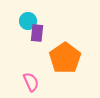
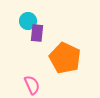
orange pentagon: rotated 12 degrees counterclockwise
pink semicircle: moved 1 px right, 3 px down
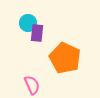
cyan circle: moved 2 px down
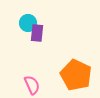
orange pentagon: moved 11 px right, 17 px down
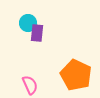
pink semicircle: moved 2 px left
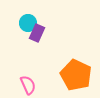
purple rectangle: rotated 18 degrees clockwise
pink semicircle: moved 2 px left
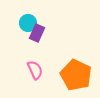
pink semicircle: moved 7 px right, 15 px up
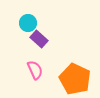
purple rectangle: moved 2 px right, 6 px down; rotated 72 degrees counterclockwise
orange pentagon: moved 1 px left, 4 px down
